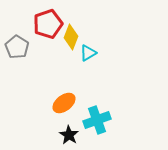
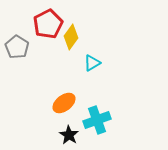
red pentagon: rotated 8 degrees counterclockwise
yellow diamond: rotated 15 degrees clockwise
cyan triangle: moved 4 px right, 10 px down
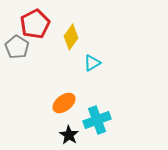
red pentagon: moved 13 px left
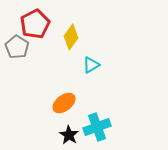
cyan triangle: moved 1 px left, 2 px down
cyan cross: moved 7 px down
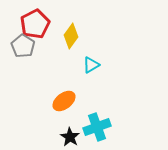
yellow diamond: moved 1 px up
gray pentagon: moved 6 px right, 1 px up
orange ellipse: moved 2 px up
black star: moved 1 px right, 2 px down
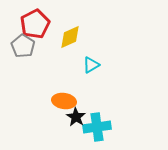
yellow diamond: moved 1 px left, 1 px down; rotated 30 degrees clockwise
orange ellipse: rotated 45 degrees clockwise
cyan cross: rotated 12 degrees clockwise
black star: moved 6 px right, 20 px up
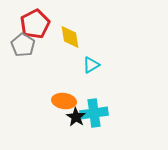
yellow diamond: rotated 75 degrees counterclockwise
gray pentagon: moved 1 px up
cyan cross: moved 3 px left, 14 px up
